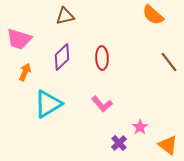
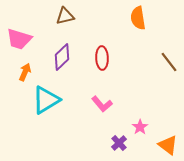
orange semicircle: moved 15 px left, 3 px down; rotated 40 degrees clockwise
cyan triangle: moved 2 px left, 4 px up
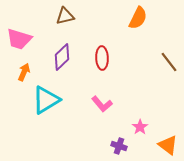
orange semicircle: rotated 145 degrees counterclockwise
orange arrow: moved 1 px left
purple cross: moved 3 px down; rotated 28 degrees counterclockwise
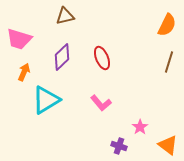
orange semicircle: moved 29 px right, 7 px down
red ellipse: rotated 20 degrees counterclockwise
brown line: rotated 55 degrees clockwise
pink L-shape: moved 1 px left, 1 px up
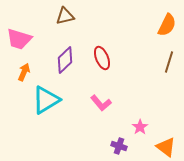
purple diamond: moved 3 px right, 3 px down
orange triangle: moved 2 px left, 2 px down
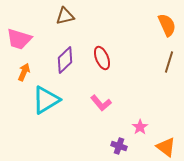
orange semicircle: rotated 50 degrees counterclockwise
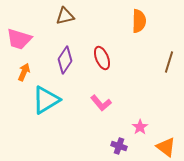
orange semicircle: moved 28 px left, 4 px up; rotated 25 degrees clockwise
purple diamond: rotated 12 degrees counterclockwise
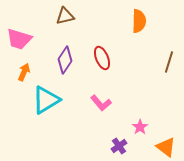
purple cross: rotated 35 degrees clockwise
